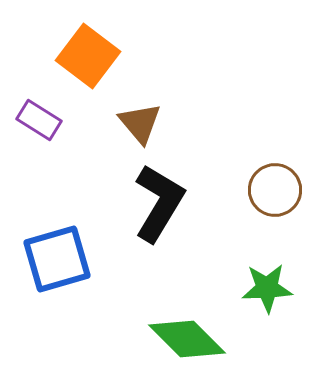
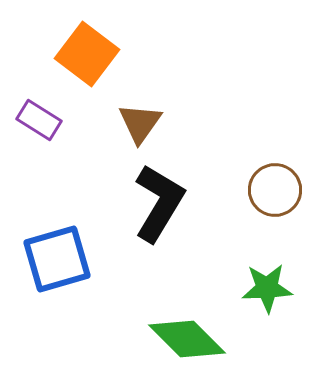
orange square: moved 1 px left, 2 px up
brown triangle: rotated 15 degrees clockwise
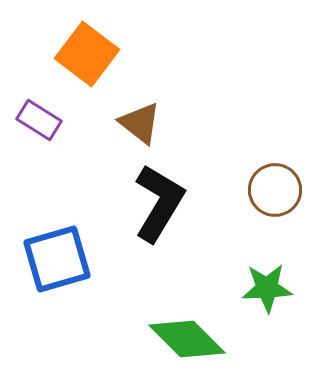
brown triangle: rotated 27 degrees counterclockwise
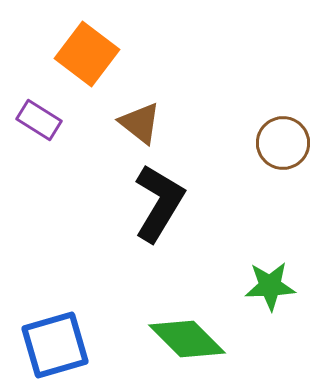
brown circle: moved 8 px right, 47 px up
blue square: moved 2 px left, 86 px down
green star: moved 3 px right, 2 px up
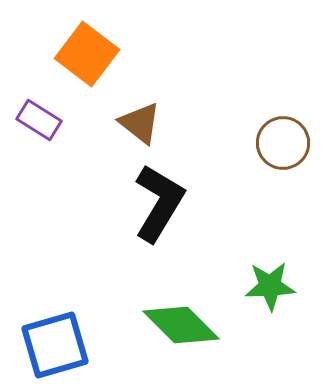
green diamond: moved 6 px left, 14 px up
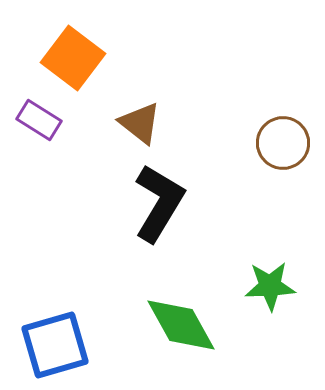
orange square: moved 14 px left, 4 px down
green diamond: rotated 16 degrees clockwise
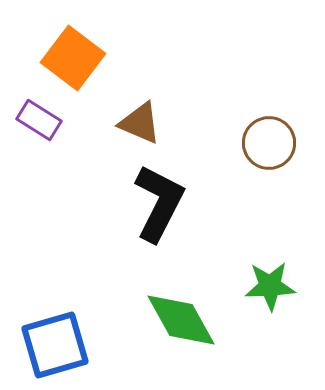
brown triangle: rotated 15 degrees counterclockwise
brown circle: moved 14 px left
black L-shape: rotated 4 degrees counterclockwise
green diamond: moved 5 px up
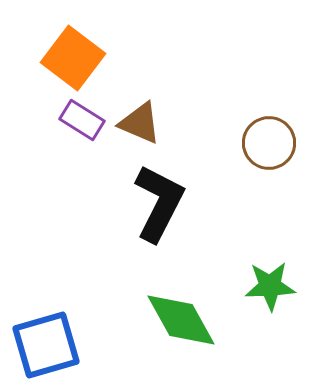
purple rectangle: moved 43 px right
blue square: moved 9 px left
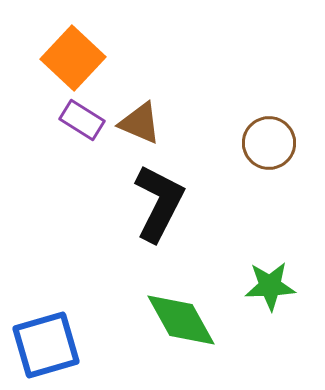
orange square: rotated 6 degrees clockwise
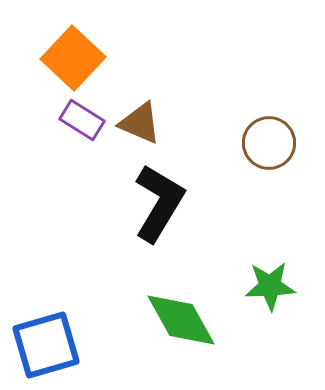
black L-shape: rotated 4 degrees clockwise
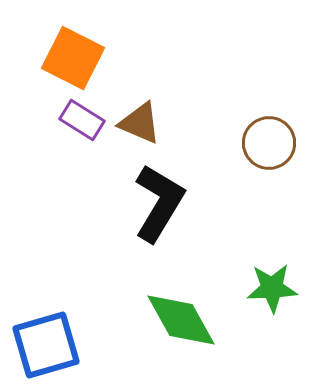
orange square: rotated 16 degrees counterclockwise
green star: moved 2 px right, 2 px down
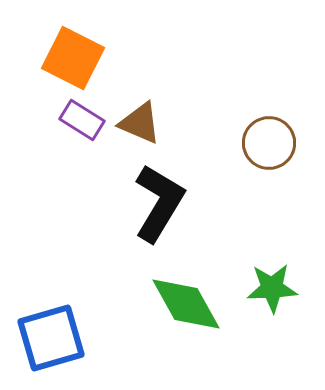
green diamond: moved 5 px right, 16 px up
blue square: moved 5 px right, 7 px up
